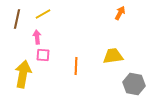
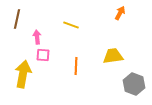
yellow line: moved 28 px right, 11 px down; rotated 49 degrees clockwise
gray hexagon: rotated 10 degrees clockwise
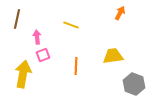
pink square: rotated 24 degrees counterclockwise
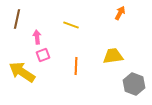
yellow arrow: moved 1 px left, 2 px up; rotated 68 degrees counterclockwise
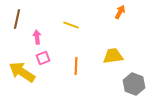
orange arrow: moved 1 px up
pink square: moved 3 px down
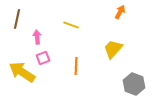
yellow trapezoid: moved 7 px up; rotated 40 degrees counterclockwise
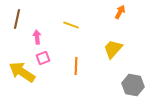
gray hexagon: moved 1 px left, 1 px down; rotated 10 degrees counterclockwise
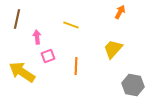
pink square: moved 5 px right, 2 px up
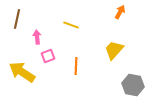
yellow trapezoid: moved 1 px right, 1 px down
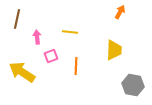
yellow line: moved 1 px left, 7 px down; rotated 14 degrees counterclockwise
yellow trapezoid: rotated 140 degrees clockwise
pink square: moved 3 px right
